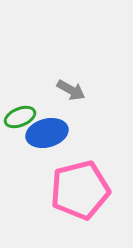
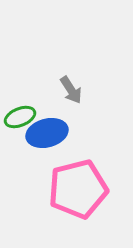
gray arrow: rotated 28 degrees clockwise
pink pentagon: moved 2 px left, 1 px up
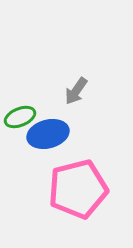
gray arrow: moved 5 px right, 1 px down; rotated 68 degrees clockwise
blue ellipse: moved 1 px right, 1 px down
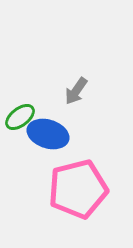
green ellipse: rotated 16 degrees counterclockwise
blue ellipse: rotated 33 degrees clockwise
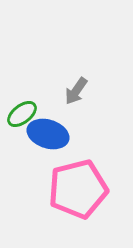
green ellipse: moved 2 px right, 3 px up
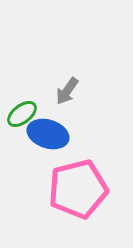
gray arrow: moved 9 px left
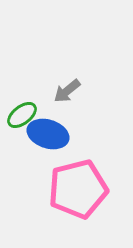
gray arrow: rotated 16 degrees clockwise
green ellipse: moved 1 px down
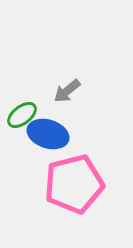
pink pentagon: moved 4 px left, 5 px up
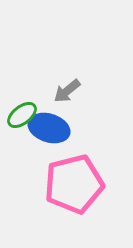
blue ellipse: moved 1 px right, 6 px up
